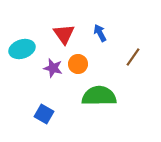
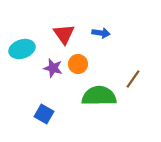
blue arrow: moved 1 px right; rotated 126 degrees clockwise
brown line: moved 22 px down
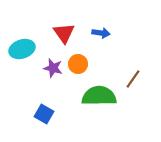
red triangle: moved 1 px up
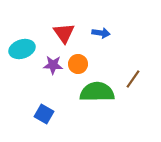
purple star: moved 3 px up; rotated 12 degrees counterclockwise
green semicircle: moved 2 px left, 4 px up
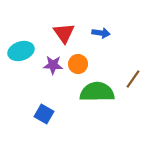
cyan ellipse: moved 1 px left, 2 px down
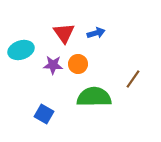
blue arrow: moved 5 px left; rotated 24 degrees counterclockwise
cyan ellipse: moved 1 px up
green semicircle: moved 3 px left, 5 px down
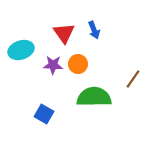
blue arrow: moved 2 px left, 3 px up; rotated 84 degrees clockwise
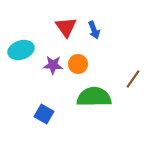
red triangle: moved 2 px right, 6 px up
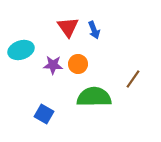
red triangle: moved 2 px right
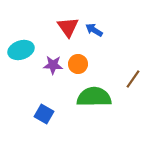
blue arrow: rotated 144 degrees clockwise
